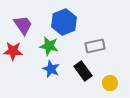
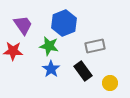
blue hexagon: moved 1 px down
blue star: rotated 12 degrees clockwise
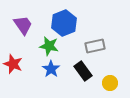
red star: moved 13 px down; rotated 18 degrees clockwise
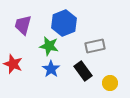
purple trapezoid: rotated 130 degrees counterclockwise
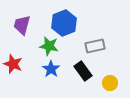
purple trapezoid: moved 1 px left
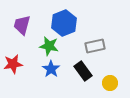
red star: rotated 30 degrees counterclockwise
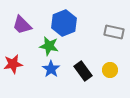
purple trapezoid: rotated 60 degrees counterclockwise
gray rectangle: moved 19 px right, 14 px up; rotated 24 degrees clockwise
yellow circle: moved 13 px up
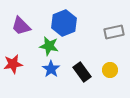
purple trapezoid: moved 1 px left, 1 px down
gray rectangle: rotated 24 degrees counterclockwise
black rectangle: moved 1 px left, 1 px down
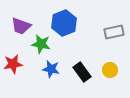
purple trapezoid: rotated 25 degrees counterclockwise
green star: moved 8 px left, 2 px up
blue star: rotated 24 degrees counterclockwise
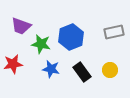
blue hexagon: moved 7 px right, 14 px down
